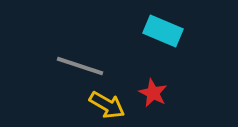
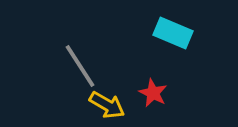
cyan rectangle: moved 10 px right, 2 px down
gray line: rotated 39 degrees clockwise
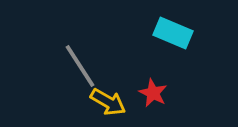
yellow arrow: moved 1 px right, 3 px up
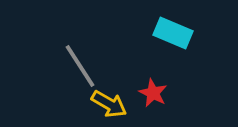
yellow arrow: moved 1 px right, 2 px down
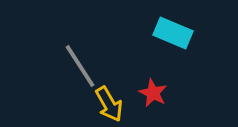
yellow arrow: rotated 30 degrees clockwise
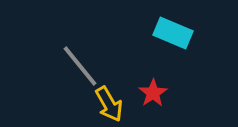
gray line: rotated 6 degrees counterclockwise
red star: rotated 12 degrees clockwise
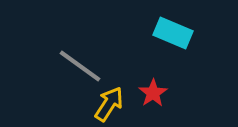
gray line: rotated 15 degrees counterclockwise
yellow arrow: rotated 117 degrees counterclockwise
